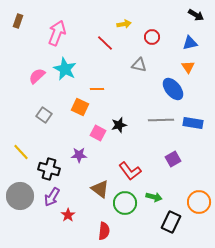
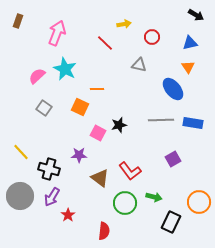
gray square: moved 7 px up
brown triangle: moved 11 px up
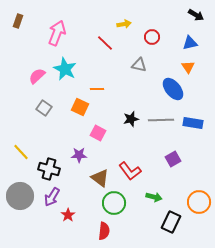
black star: moved 12 px right, 6 px up
green circle: moved 11 px left
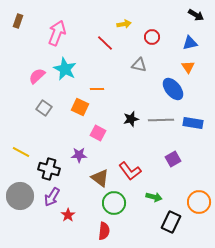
yellow line: rotated 18 degrees counterclockwise
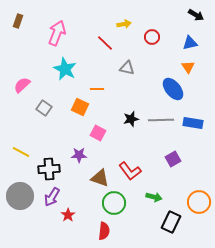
gray triangle: moved 12 px left, 3 px down
pink semicircle: moved 15 px left, 9 px down
black cross: rotated 20 degrees counterclockwise
brown triangle: rotated 18 degrees counterclockwise
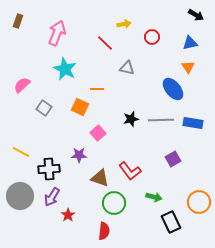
pink square: rotated 21 degrees clockwise
black rectangle: rotated 50 degrees counterclockwise
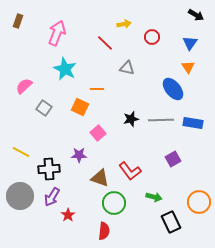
blue triangle: rotated 42 degrees counterclockwise
pink semicircle: moved 2 px right, 1 px down
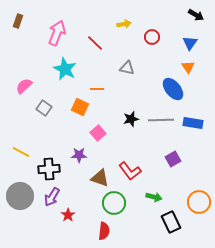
red line: moved 10 px left
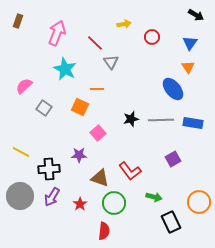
gray triangle: moved 16 px left, 6 px up; rotated 42 degrees clockwise
red star: moved 12 px right, 11 px up
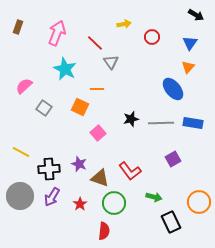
brown rectangle: moved 6 px down
orange triangle: rotated 16 degrees clockwise
gray line: moved 3 px down
purple star: moved 9 px down; rotated 21 degrees clockwise
